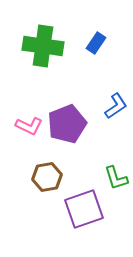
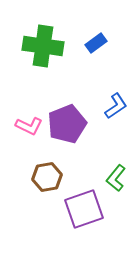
blue rectangle: rotated 20 degrees clockwise
green L-shape: rotated 56 degrees clockwise
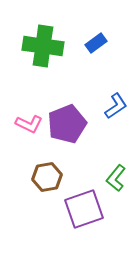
pink L-shape: moved 2 px up
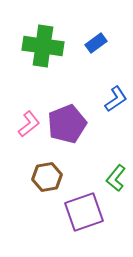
blue L-shape: moved 7 px up
pink L-shape: rotated 64 degrees counterclockwise
purple square: moved 3 px down
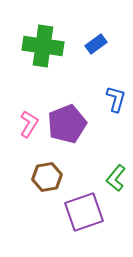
blue rectangle: moved 1 px down
blue L-shape: rotated 40 degrees counterclockwise
pink L-shape: rotated 20 degrees counterclockwise
